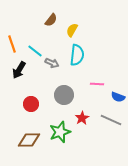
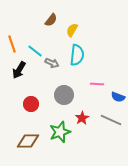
brown diamond: moved 1 px left, 1 px down
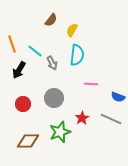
gray arrow: rotated 40 degrees clockwise
pink line: moved 6 px left
gray circle: moved 10 px left, 3 px down
red circle: moved 8 px left
gray line: moved 1 px up
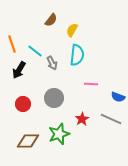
red star: moved 1 px down
green star: moved 1 px left, 2 px down
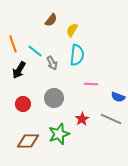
orange line: moved 1 px right
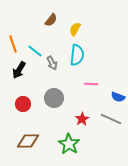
yellow semicircle: moved 3 px right, 1 px up
green star: moved 10 px right, 10 px down; rotated 20 degrees counterclockwise
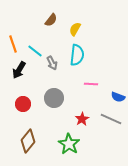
brown diamond: rotated 50 degrees counterclockwise
